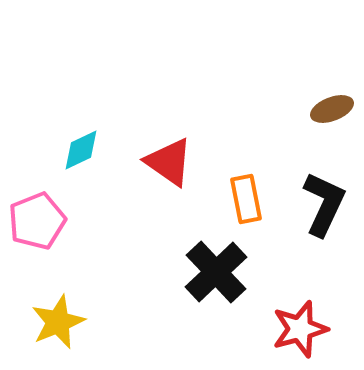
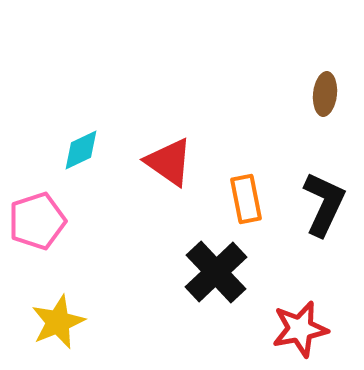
brown ellipse: moved 7 px left, 15 px up; rotated 63 degrees counterclockwise
pink pentagon: rotated 4 degrees clockwise
red star: rotated 4 degrees clockwise
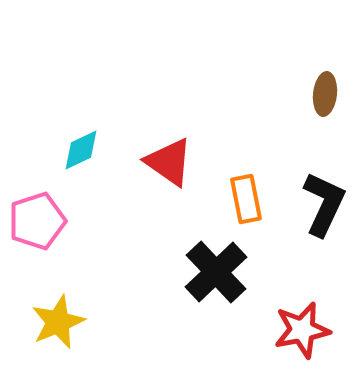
red star: moved 2 px right, 1 px down
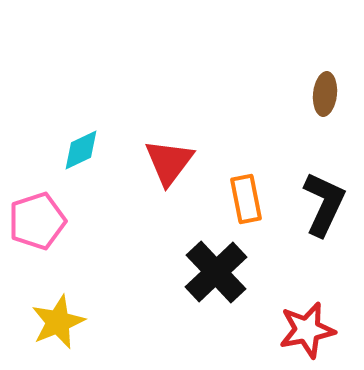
red triangle: rotated 32 degrees clockwise
red star: moved 5 px right
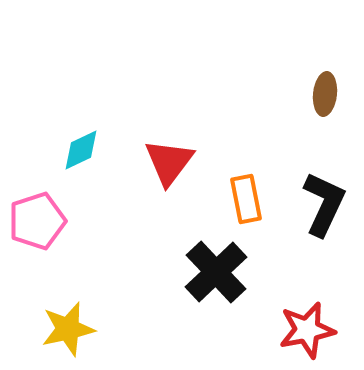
yellow star: moved 10 px right, 7 px down; rotated 10 degrees clockwise
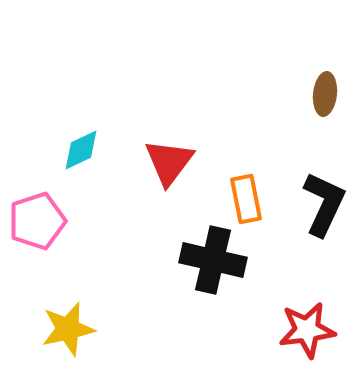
black cross: moved 3 px left, 12 px up; rotated 34 degrees counterclockwise
red star: rotated 4 degrees clockwise
